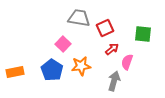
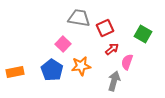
green square: rotated 24 degrees clockwise
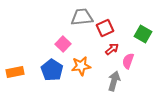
gray trapezoid: moved 3 px right, 1 px up; rotated 15 degrees counterclockwise
pink semicircle: moved 1 px right, 1 px up
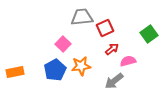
green square: moved 6 px right; rotated 24 degrees clockwise
pink semicircle: rotated 56 degrees clockwise
blue pentagon: moved 3 px right; rotated 10 degrees clockwise
gray arrow: rotated 144 degrees counterclockwise
